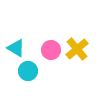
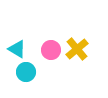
cyan triangle: moved 1 px right, 1 px down
cyan circle: moved 2 px left, 1 px down
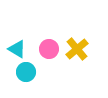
pink circle: moved 2 px left, 1 px up
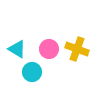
yellow cross: rotated 30 degrees counterclockwise
cyan circle: moved 6 px right
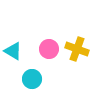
cyan triangle: moved 4 px left, 2 px down
cyan circle: moved 7 px down
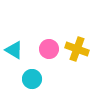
cyan triangle: moved 1 px right, 1 px up
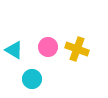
pink circle: moved 1 px left, 2 px up
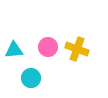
cyan triangle: rotated 36 degrees counterclockwise
cyan circle: moved 1 px left, 1 px up
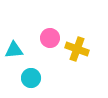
pink circle: moved 2 px right, 9 px up
